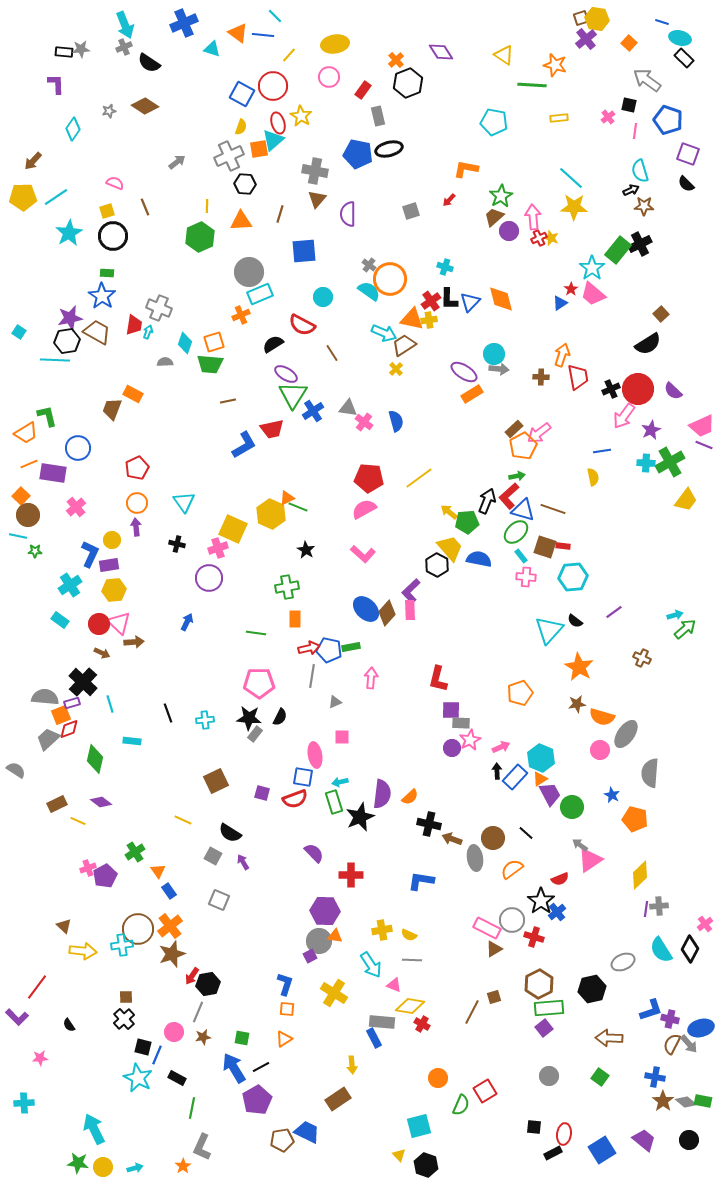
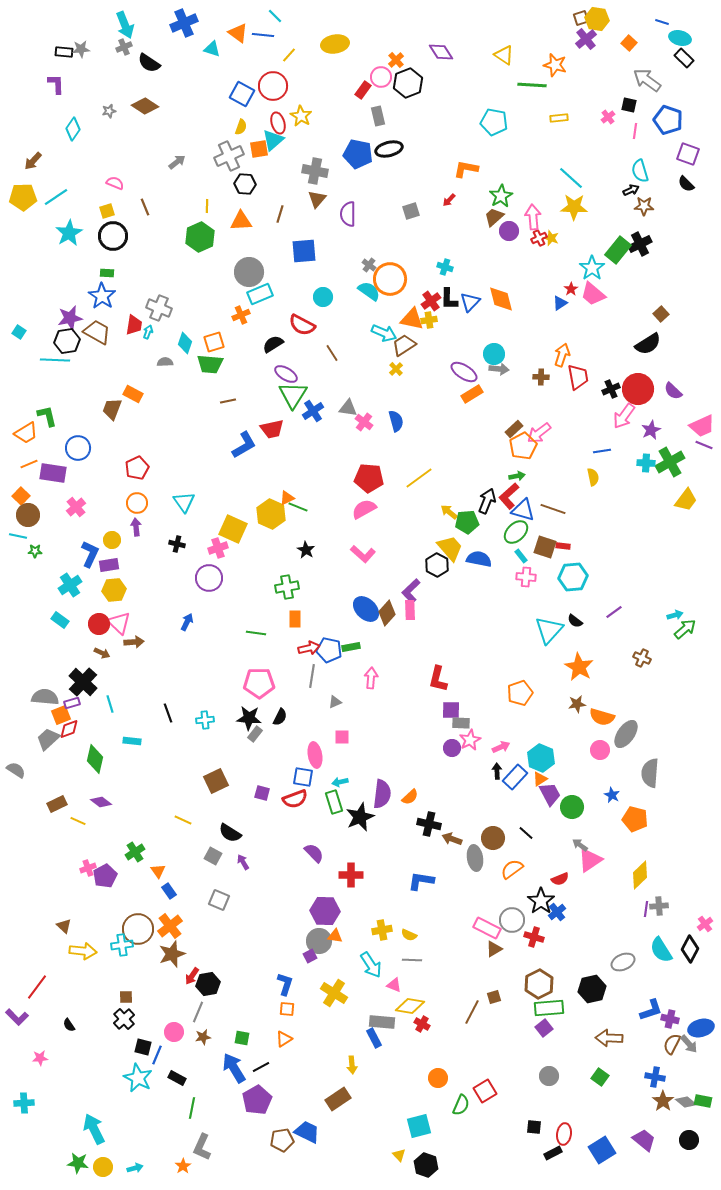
pink circle at (329, 77): moved 52 px right
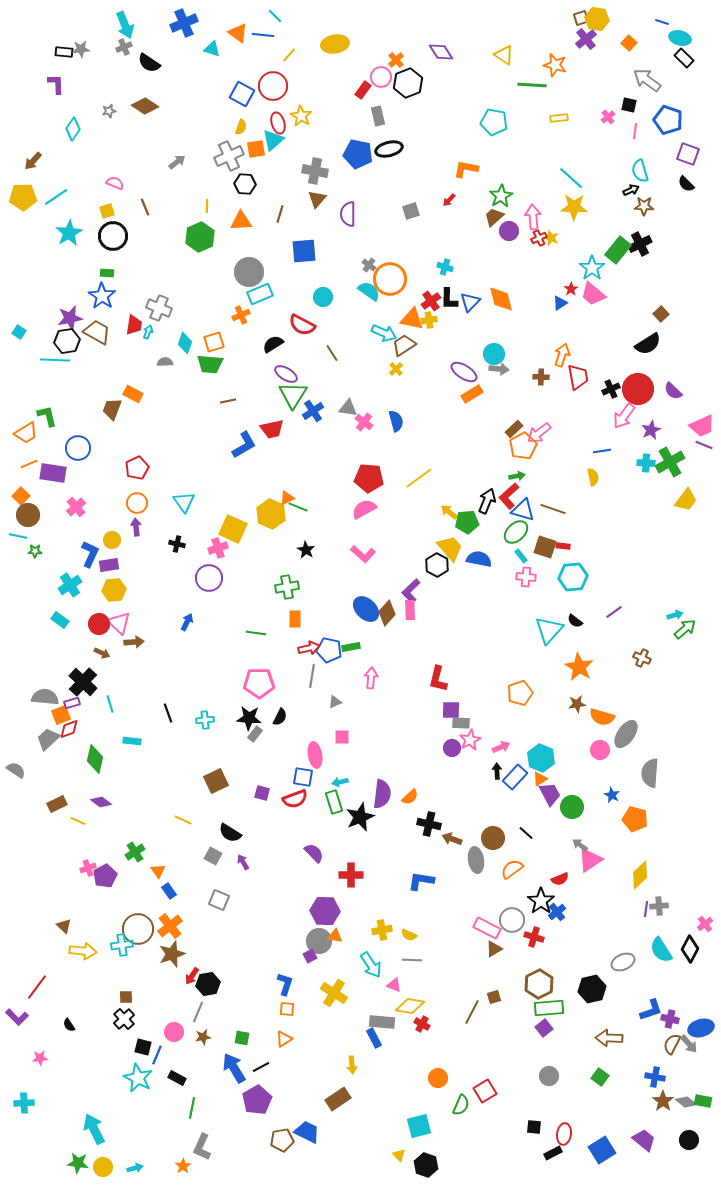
orange square at (259, 149): moved 3 px left
gray ellipse at (475, 858): moved 1 px right, 2 px down
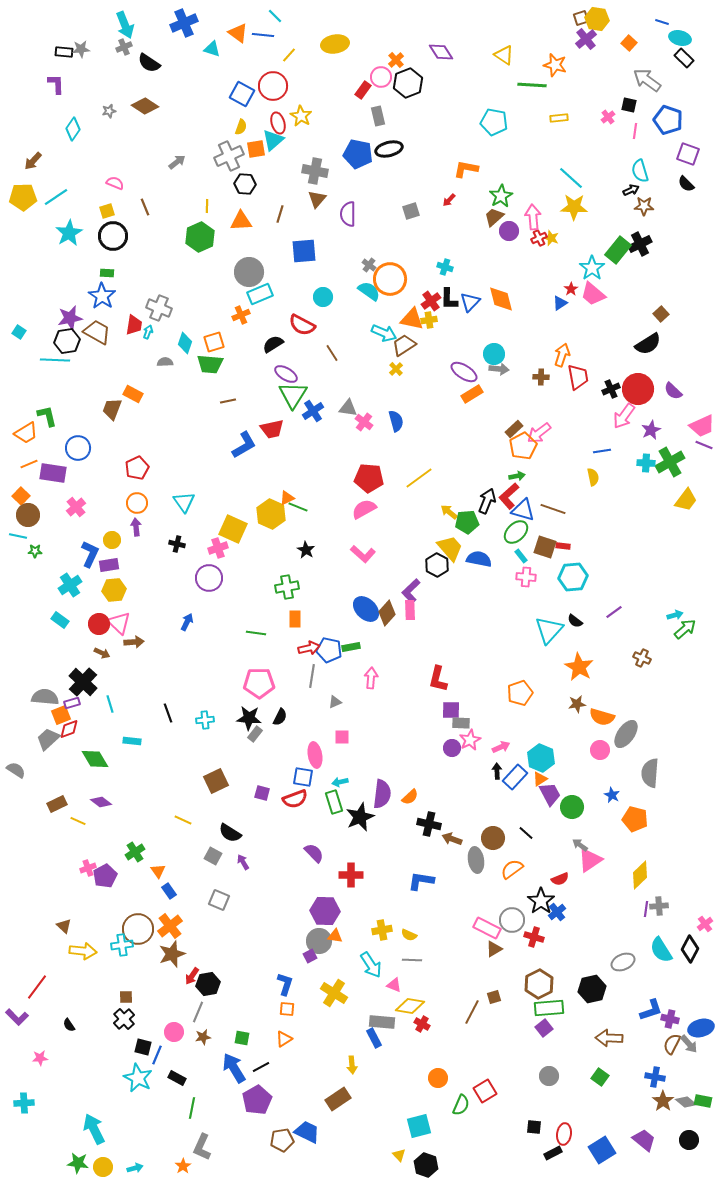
green diamond at (95, 759): rotated 44 degrees counterclockwise
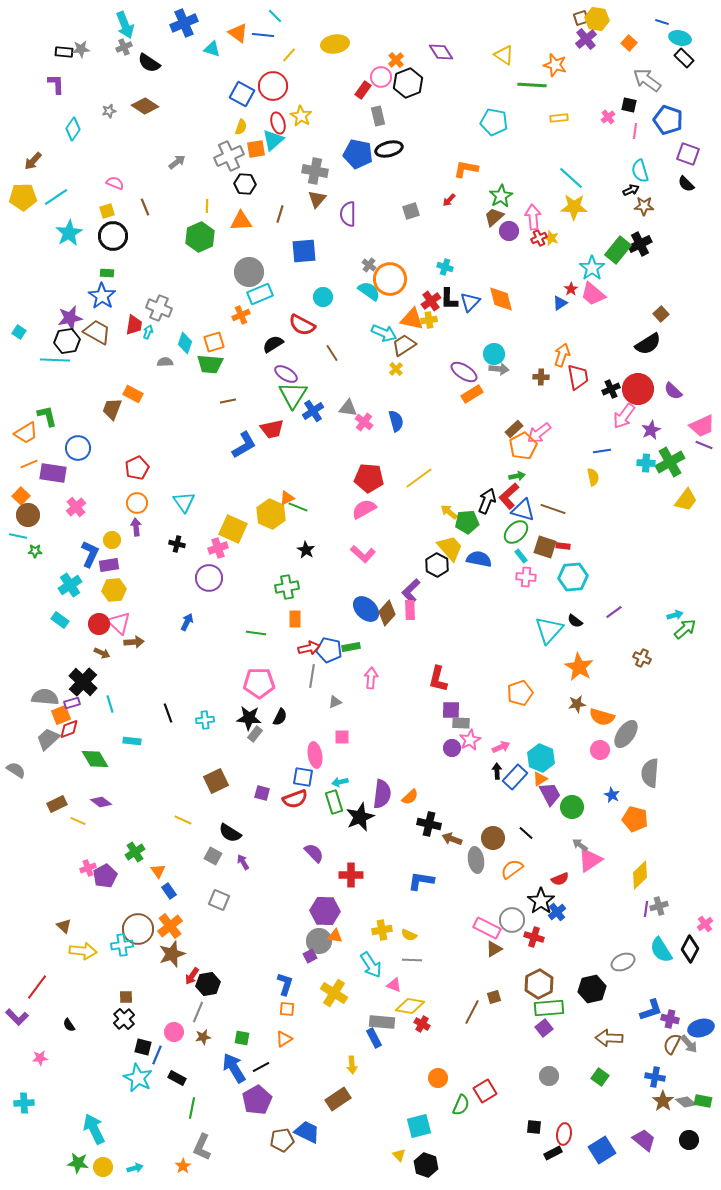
gray cross at (659, 906): rotated 12 degrees counterclockwise
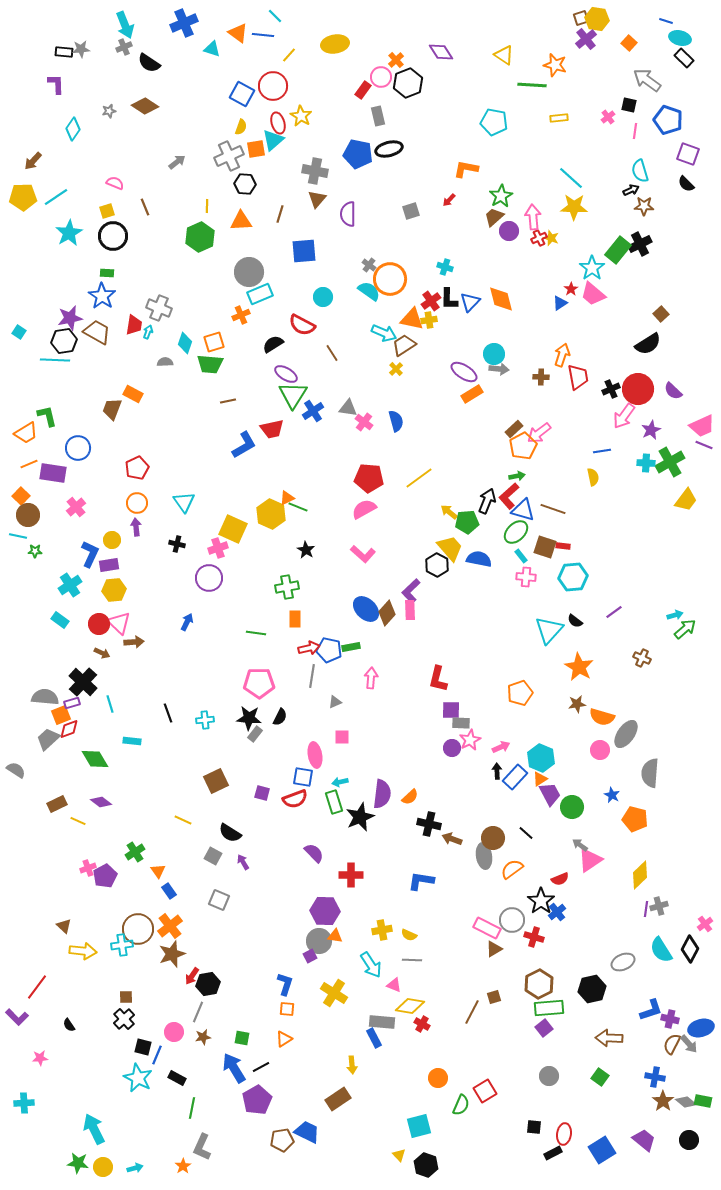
blue line at (662, 22): moved 4 px right, 1 px up
black hexagon at (67, 341): moved 3 px left
gray ellipse at (476, 860): moved 8 px right, 4 px up
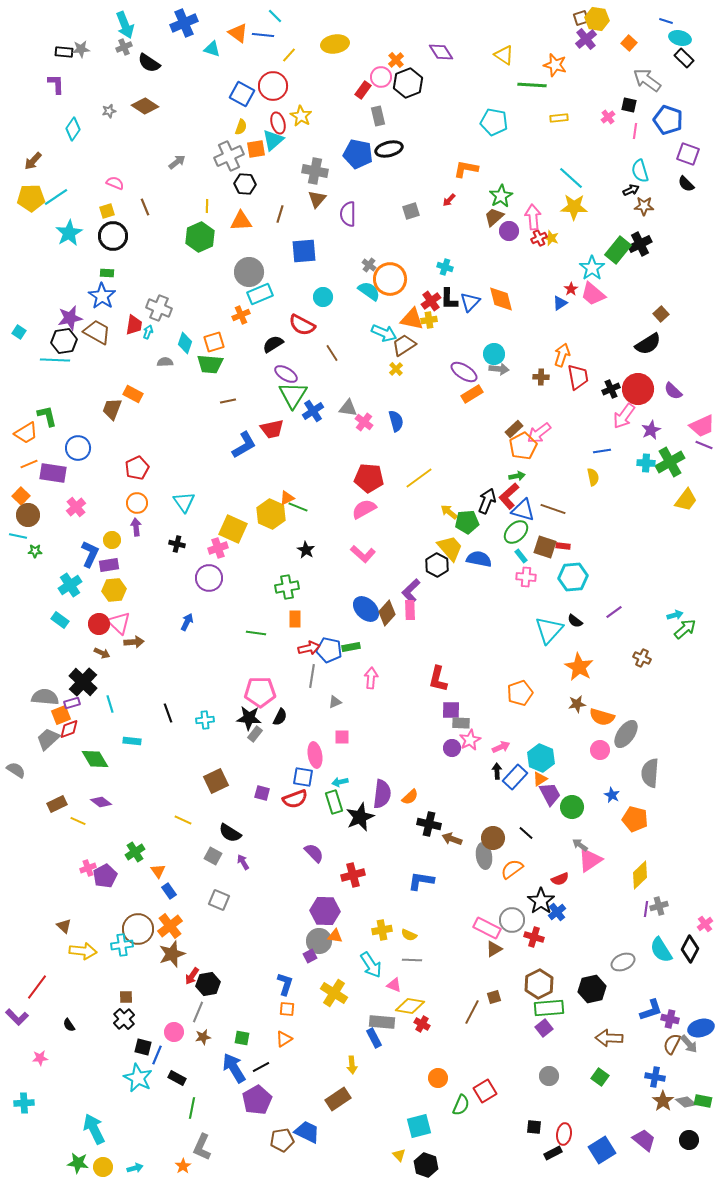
yellow pentagon at (23, 197): moved 8 px right, 1 px down
pink pentagon at (259, 683): moved 1 px right, 9 px down
red cross at (351, 875): moved 2 px right; rotated 15 degrees counterclockwise
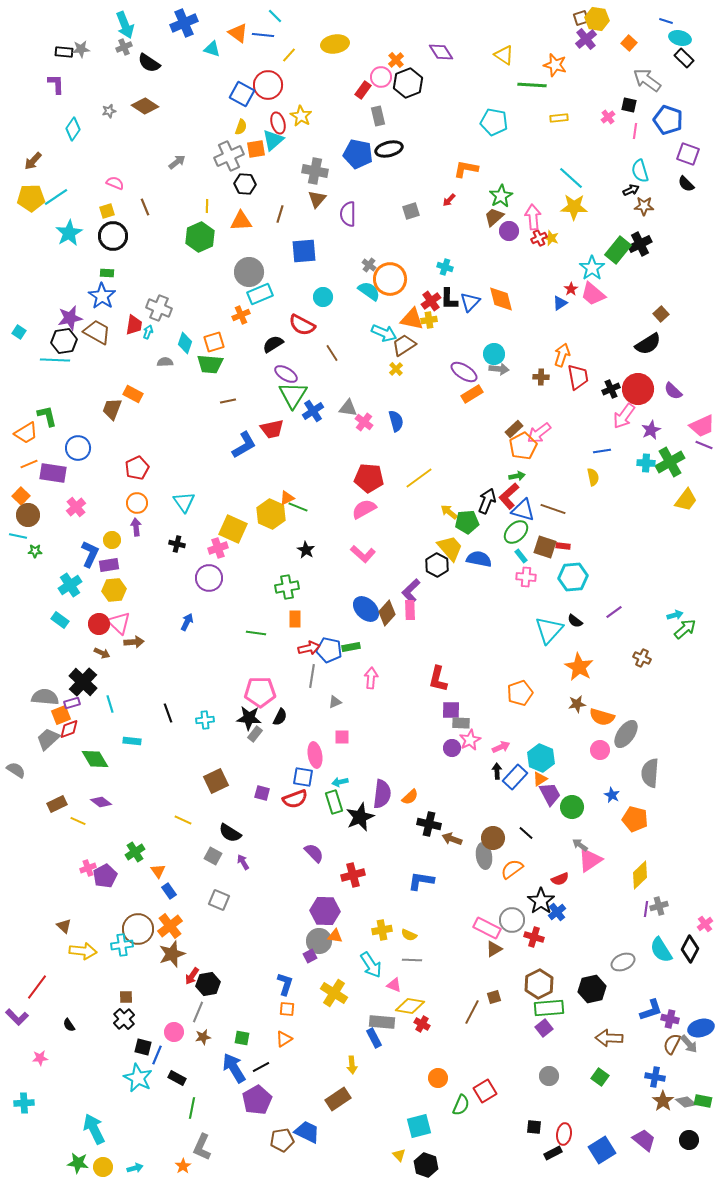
red circle at (273, 86): moved 5 px left, 1 px up
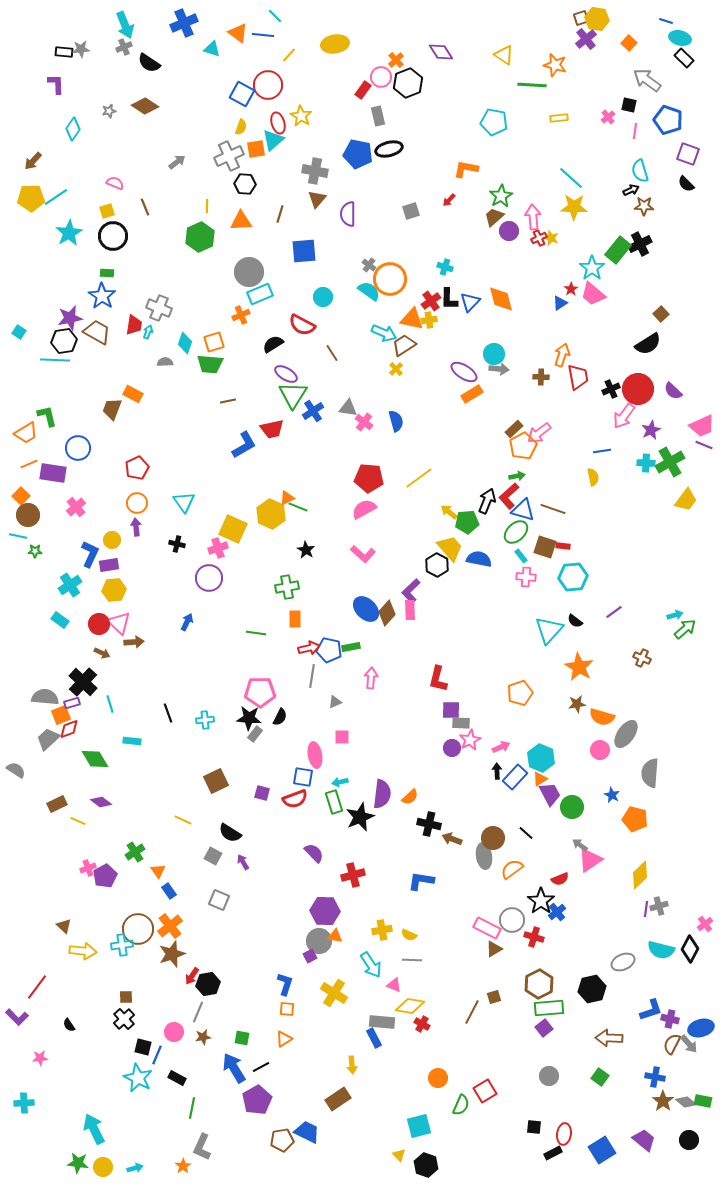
cyan semicircle at (661, 950): rotated 44 degrees counterclockwise
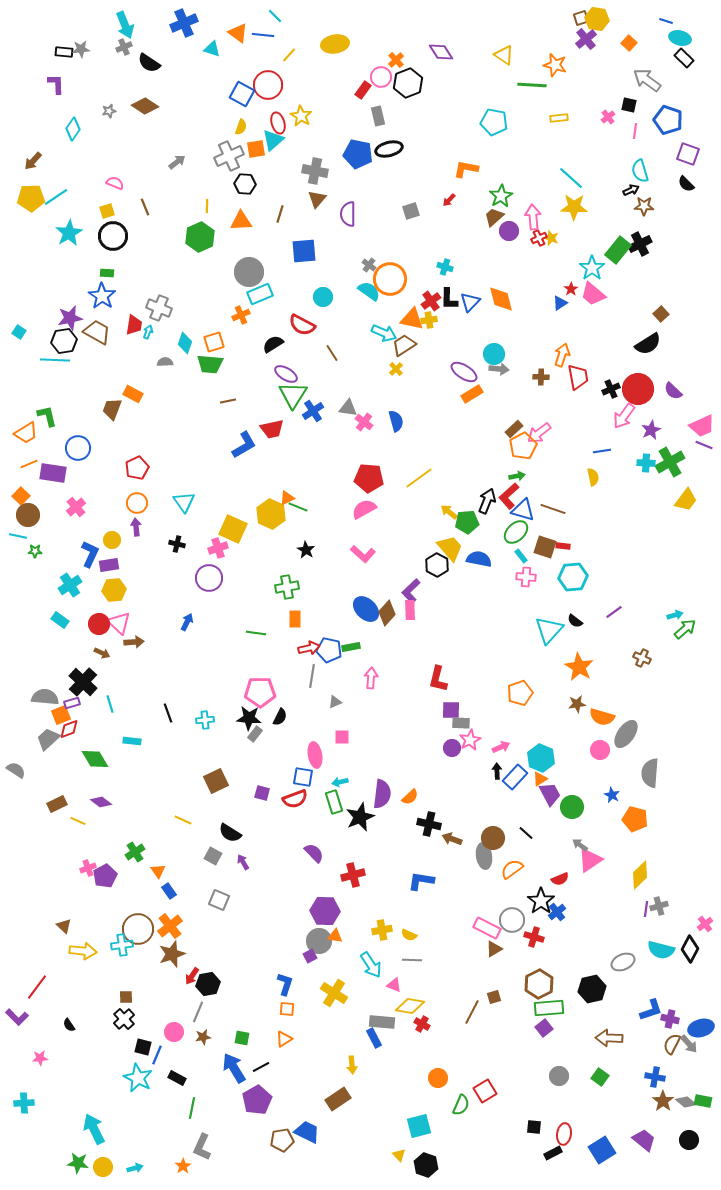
gray circle at (549, 1076): moved 10 px right
